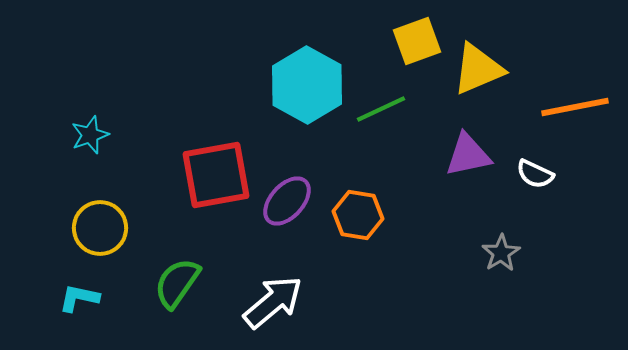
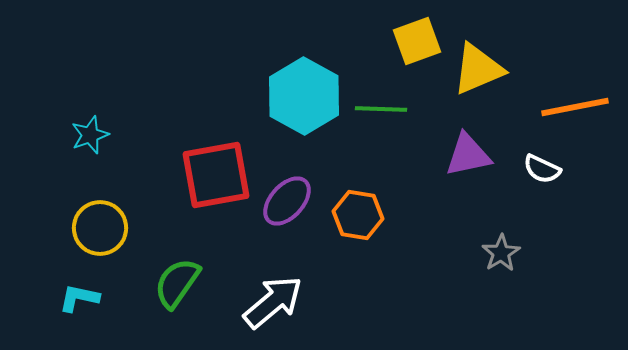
cyan hexagon: moved 3 px left, 11 px down
green line: rotated 27 degrees clockwise
white semicircle: moved 7 px right, 5 px up
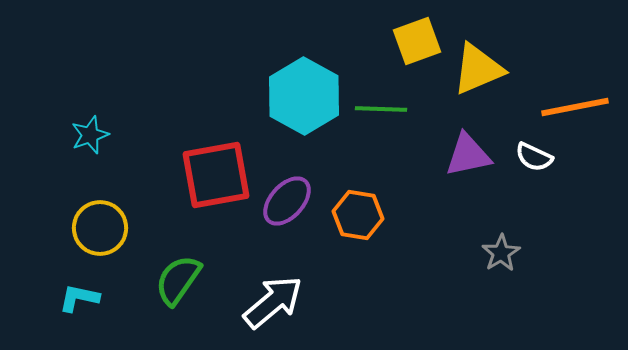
white semicircle: moved 8 px left, 12 px up
green semicircle: moved 1 px right, 3 px up
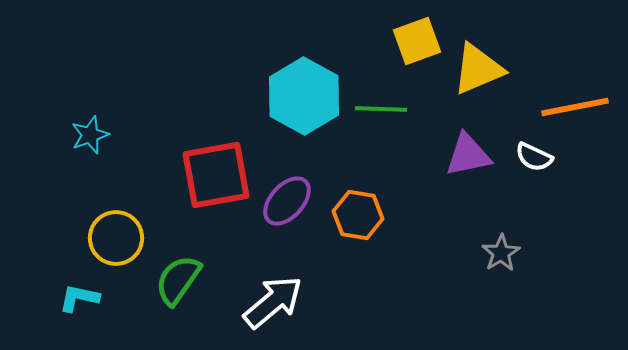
yellow circle: moved 16 px right, 10 px down
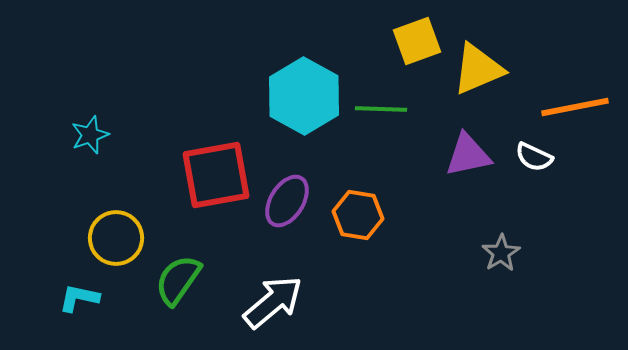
purple ellipse: rotated 10 degrees counterclockwise
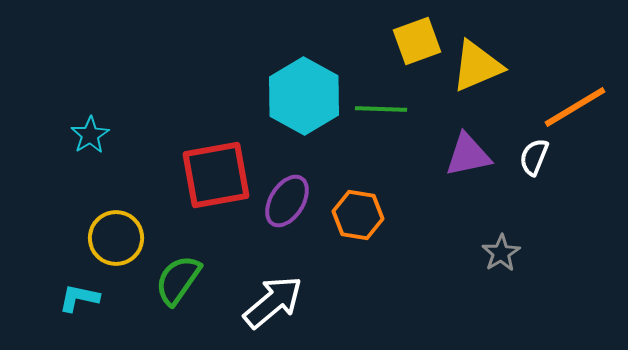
yellow triangle: moved 1 px left, 3 px up
orange line: rotated 20 degrees counterclockwise
cyan star: rotated 12 degrees counterclockwise
white semicircle: rotated 87 degrees clockwise
